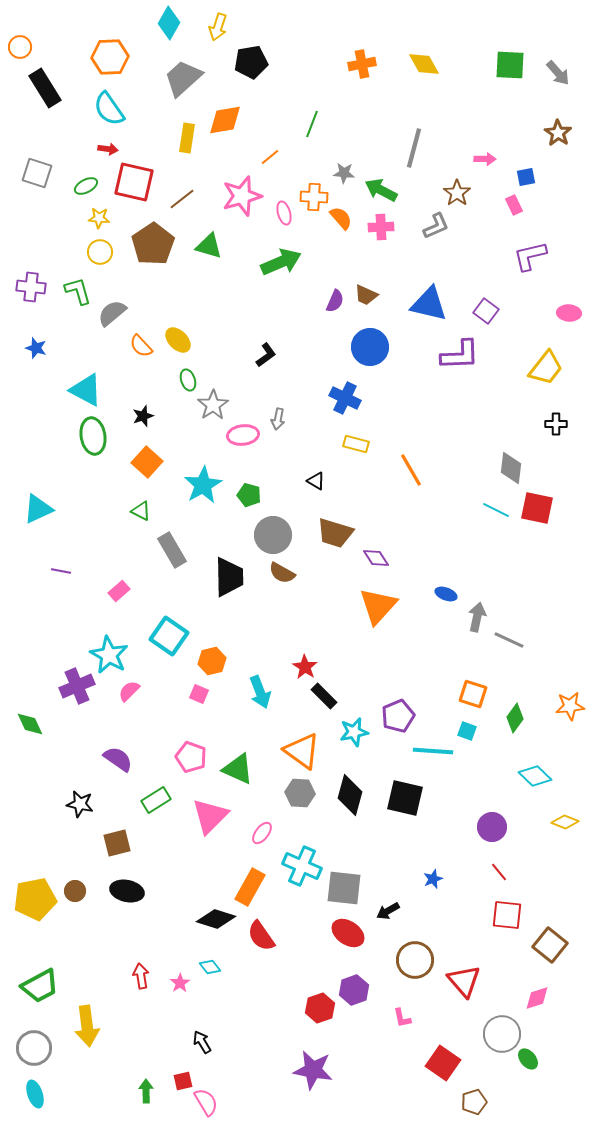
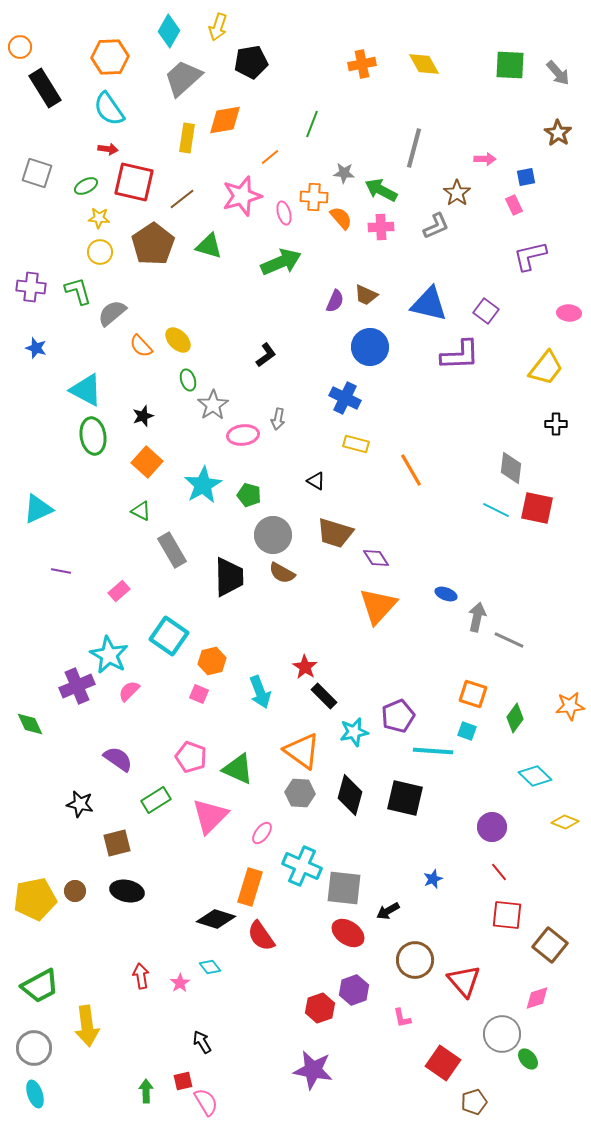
cyan diamond at (169, 23): moved 8 px down
orange rectangle at (250, 887): rotated 12 degrees counterclockwise
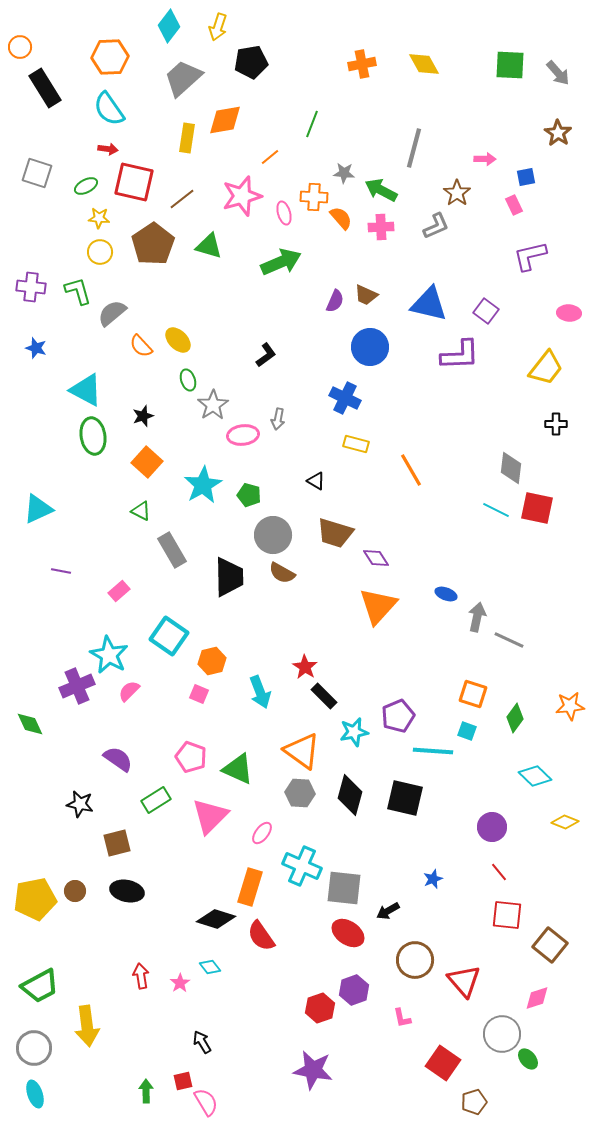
cyan diamond at (169, 31): moved 5 px up; rotated 8 degrees clockwise
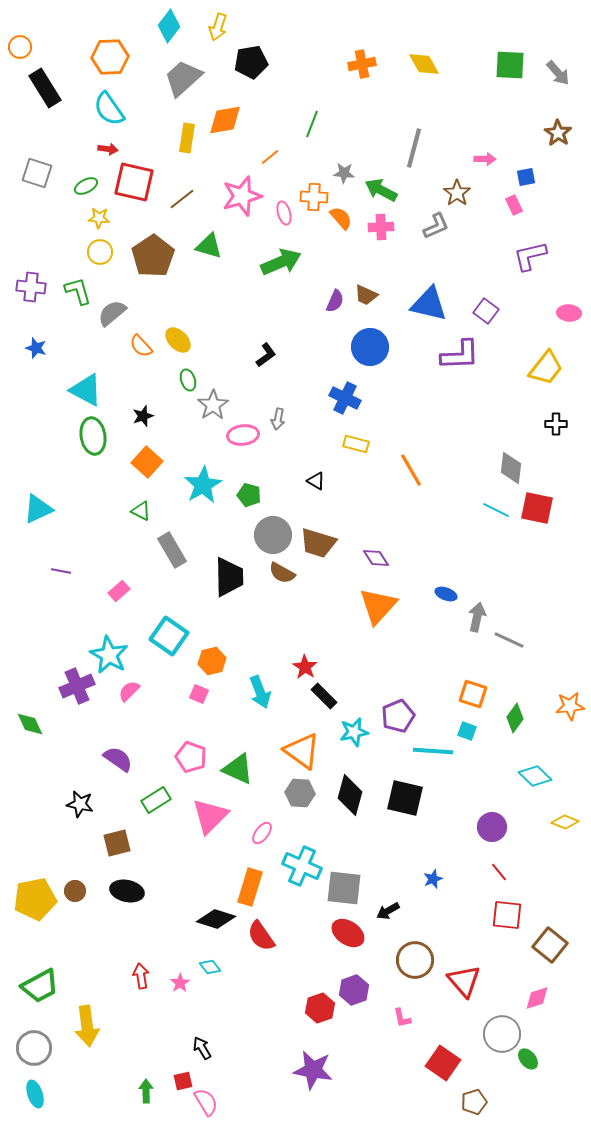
brown pentagon at (153, 244): moved 12 px down
brown trapezoid at (335, 533): moved 17 px left, 10 px down
black arrow at (202, 1042): moved 6 px down
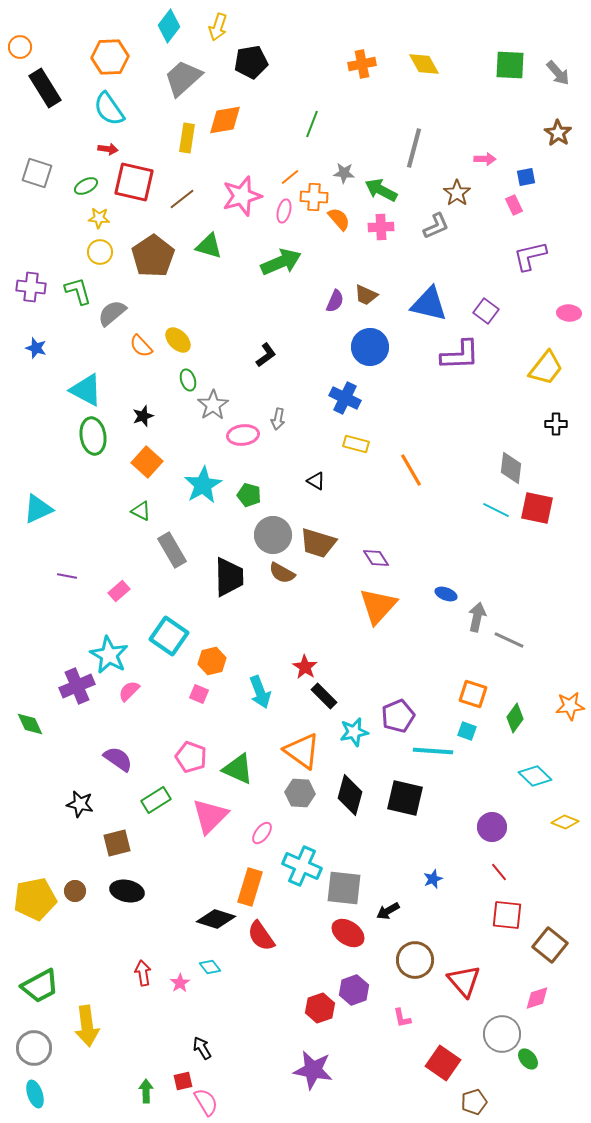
orange line at (270, 157): moved 20 px right, 20 px down
pink ellipse at (284, 213): moved 2 px up; rotated 30 degrees clockwise
orange semicircle at (341, 218): moved 2 px left, 1 px down
purple line at (61, 571): moved 6 px right, 5 px down
red arrow at (141, 976): moved 2 px right, 3 px up
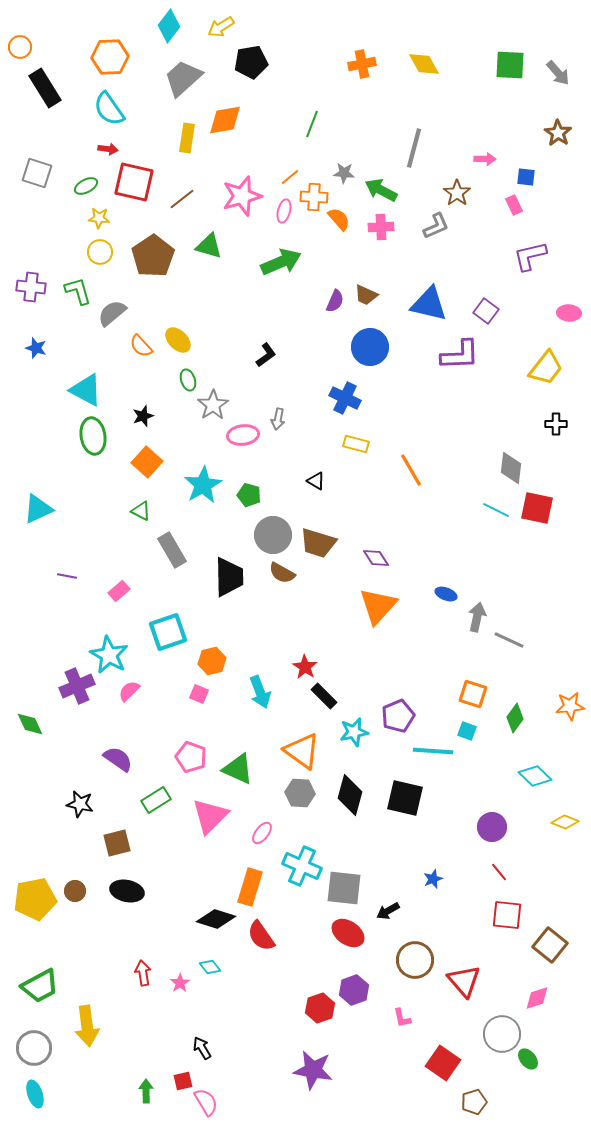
yellow arrow at (218, 27): moved 3 px right; rotated 40 degrees clockwise
blue square at (526, 177): rotated 18 degrees clockwise
cyan square at (169, 636): moved 1 px left, 4 px up; rotated 36 degrees clockwise
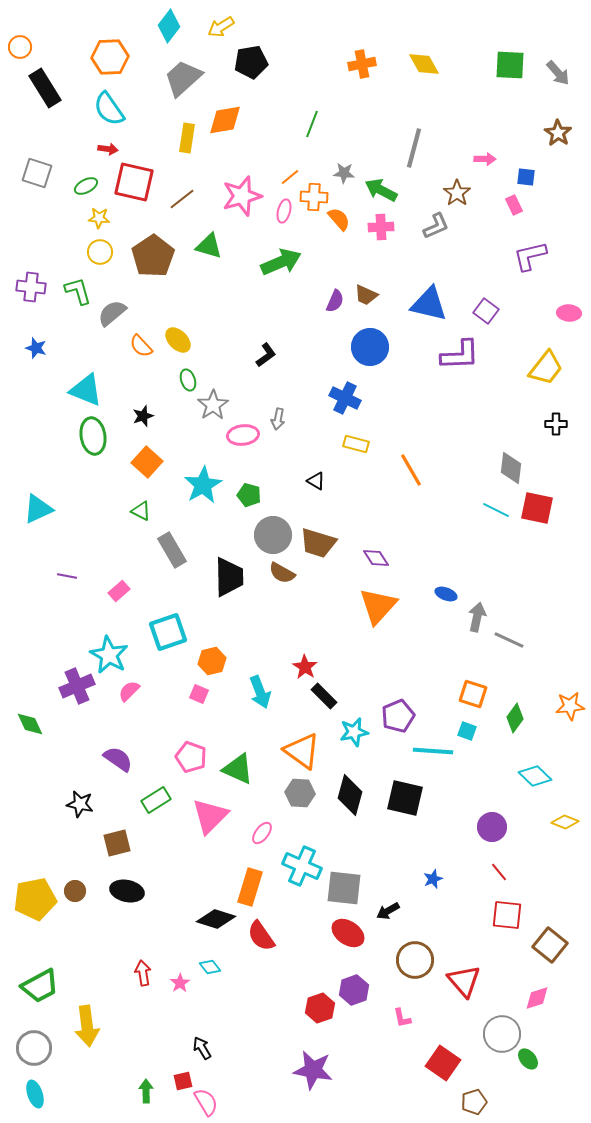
cyan triangle at (86, 390): rotated 6 degrees counterclockwise
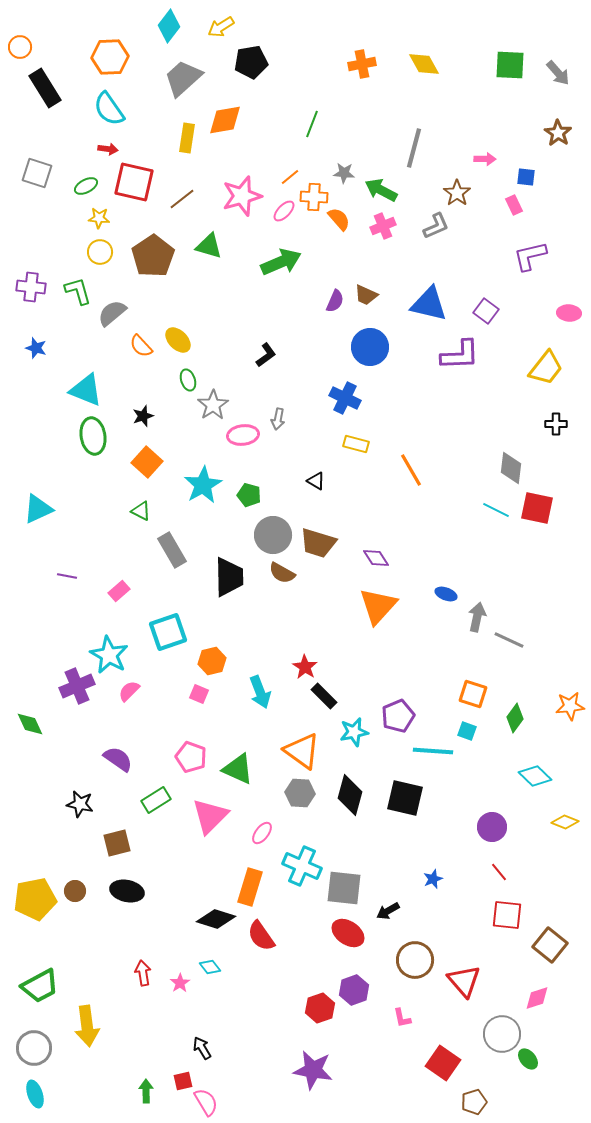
pink ellipse at (284, 211): rotated 30 degrees clockwise
pink cross at (381, 227): moved 2 px right, 1 px up; rotated 20 degrees counterclockwise
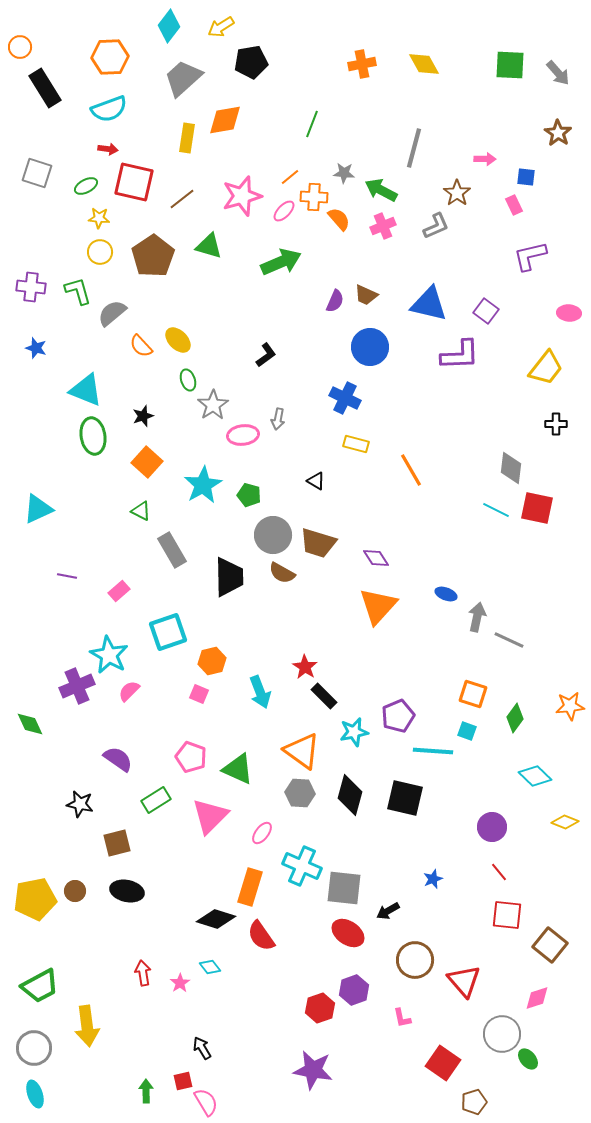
cyan semicircle at (109, 109): rotated 75 degrees counterclockwise
